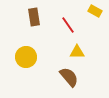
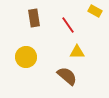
brown rectangle: moved 1 px down
brown semicircle: moved 2 px left, 1 px up; rotated 10 degrees counterclockwise
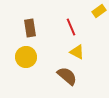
yellow rectangle: moved 4 px right; rotated 64 degrees counterclockwise
brown rectangle: moved 4 px left, 10 px down
red line: moved 3 px right, 2 px down; rotated 12 degrees clockwise
yellow triangle: rotated 28 degrees clockwise
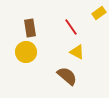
yellow rectangle: moved 2 px down
red line: rotated 12 degrees counterclockwise
yellow circle: moved 5 px up
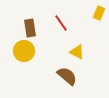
yellow rectangle: rotated 32 degrees counterclockwise
red line: moved 10 px left, 4 px up
yellow circle: moved 2 px left, 1 px up
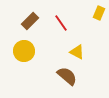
brown rectangle: moved 7 px up; rotated 54 degrees clockwise
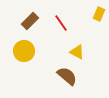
yellow rectangle: moved 1 px down
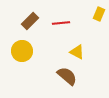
red line: rotated 60 degrees counterclockwise
yellow circle: moved 2 px left
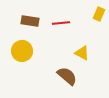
brown rectangle: rotated 54 degrees clockwise
yellow triangle: moved 5 px right, 1 px down
